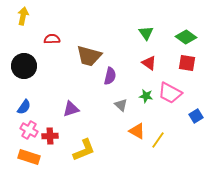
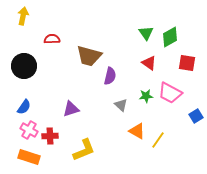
green diamond: moved 16 px left; rotated 65 degrees counterclockwise
green star: rotated 16 degrees counterclockwise
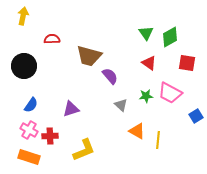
purple semicircle: rotated 54 degrees counterclockwise
blue semicircle: moved 7 px right, 2 px up
yellow line: rotated 30 degrees counterclockwise
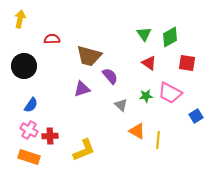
yellow arrow: moved 3 px left, 3 px down
green triangle: moved 2 px left, 1 px down
purple triangle: moved 11 px right, 20 px up
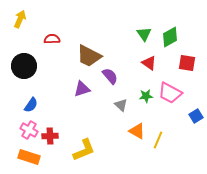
yellow arrow: rotated 12 degrees clockwise
brown trapezoid: rotated 12 degrees clockwise
yellow line: rotated 18 degrees clockwise
